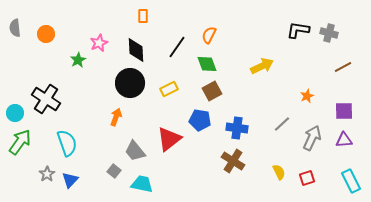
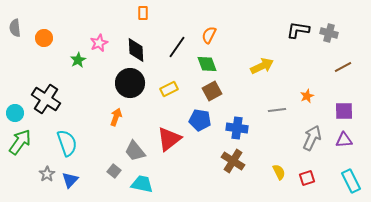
orange rectangle: moved 3 px up
orange circle: moved 2 px left, 4 px down
gray line: moved 5 px left, 14 px up; rotated 36 degrees clockwise
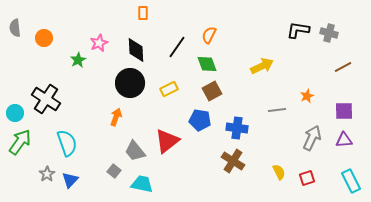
red triangle: moved 2 px left, 2 px down
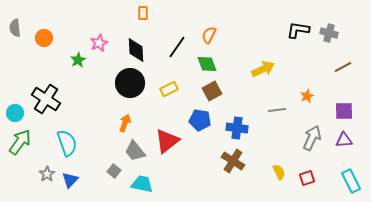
yellow arrow: moved 1 px right, 3 px down
orange arrow: moved 9 px right, 6 px down
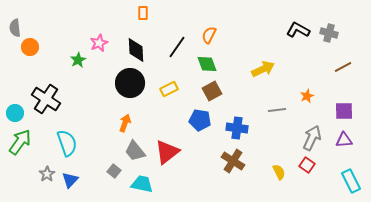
black L-shape: rotated 20 degrees clockwise
orange circle: moved 14 px left, 9 px down
red triangle: moved 11 px down
red square: moved 13 px up; rotated 35 degrees counterclockwise
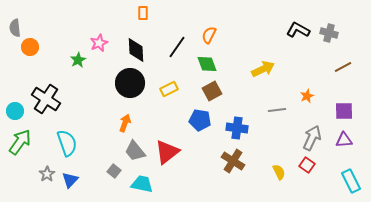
cyan circle: moved 2 px up
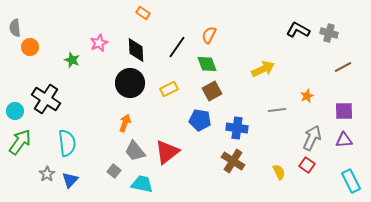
orange rectangle: rotated 56 degrees counterclockwise
green star: moved 6 px left; rotated 21 degrees counterclockwise
cyan semicircle: rotated 12 degrees clockwise
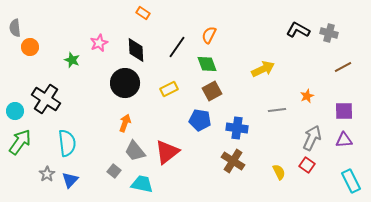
black circle: moved 5 px left
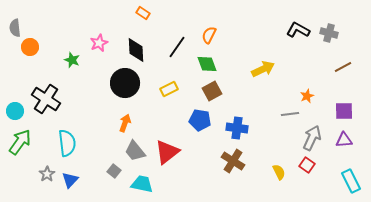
gray line: moved 13 px right, 4 px down
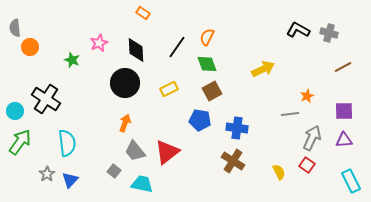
orange semicircle: moved 2 px left, 2 px down
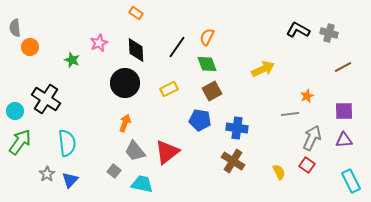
orange rectangle: moved 7 px left
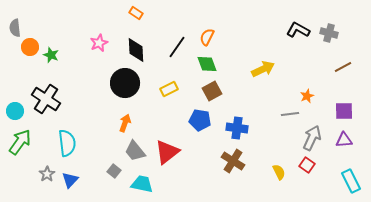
green star: moved 21 px left, 5 px up
